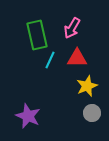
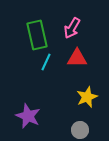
cyan line: moved 4 px left, 2 px down
yellow star: moved 11 px down
gray circle: moved 12 px left, 17 px down
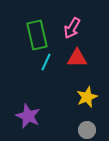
gray circle: moved 7 px right
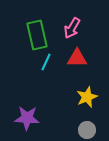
purple star: moved 1 px left, 2 px down; rotated 20 degrees counterclockwise
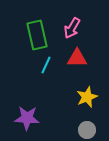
cyan line: moved 3 px down
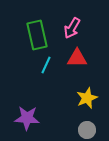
yellow star: moved 1 px down
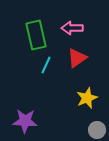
pink arrow: rotated 60 degrees clockwise
green rectangle: moved 1 px left
red triangle: rotated 35 degrees counterclockwise
purple star: moved 2 px left, 3 px down
gray circle: moved 10 px right
